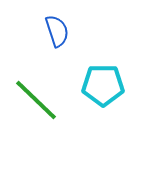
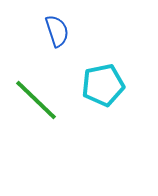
cyan pentagon: rotated 12 degrees counterclockwise
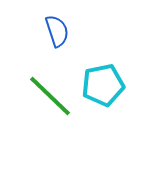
green line: moved 14 px right, 4 px up
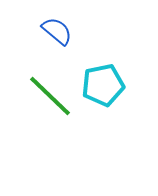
blue semicircle: rotated 32 degrees counterclockwise
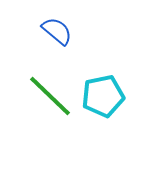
cyan pentagon: moved 11 px down
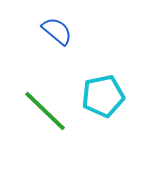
green line: moved 5 px left, 15 px down
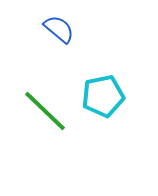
blue semicircle: moved 2 px right, 2 px up
